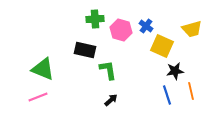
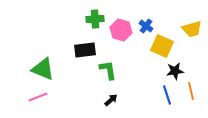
black rectangle: rotated 20 degrees counterclockwise
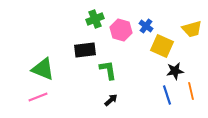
green cross: rotated 18 degrees counterclockwise
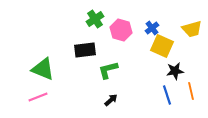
green cross: rotated 12 degrees counterclockwise
blue cross: moved 6 px right, 2 px down; rotated 16 degrees clockwise
green L-shape: rotated 95 degrees counterclockwise
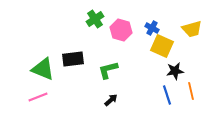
blue cross: rotated 24 degrees counterclockwise
black rectangle: moved 12 px left, 9 px down
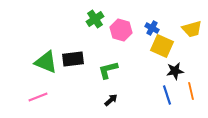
green triangle: moved 3 px right, 7 px up
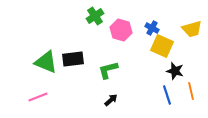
green cross: moved 3 px up
black star: rotated 24 degrees clockwise
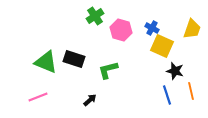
yellow trapezoid: rotated 55 degrees counterclockwise
black rectangle: moved 1 px right; rotated 25 degrees clockwise
black arrow: moved 21 px left
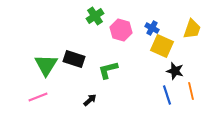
green triangle: moved 3 px down; rotated 40 degrees clockwise
